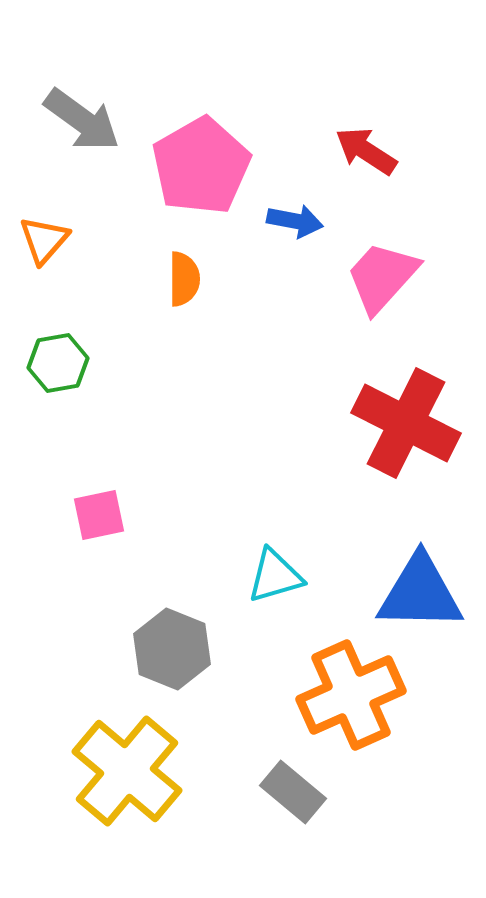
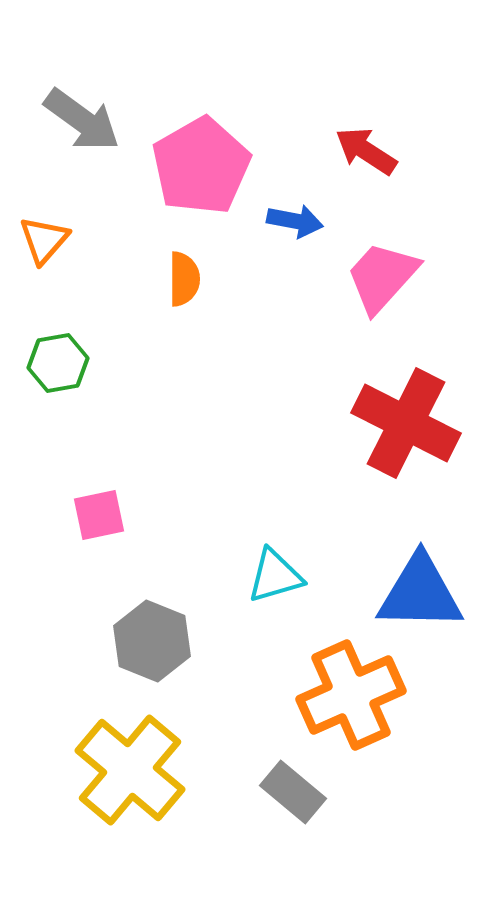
gray hexagon: moved 20 px left, 8 px up
yellow cross: moved 3 px right, 1 px up
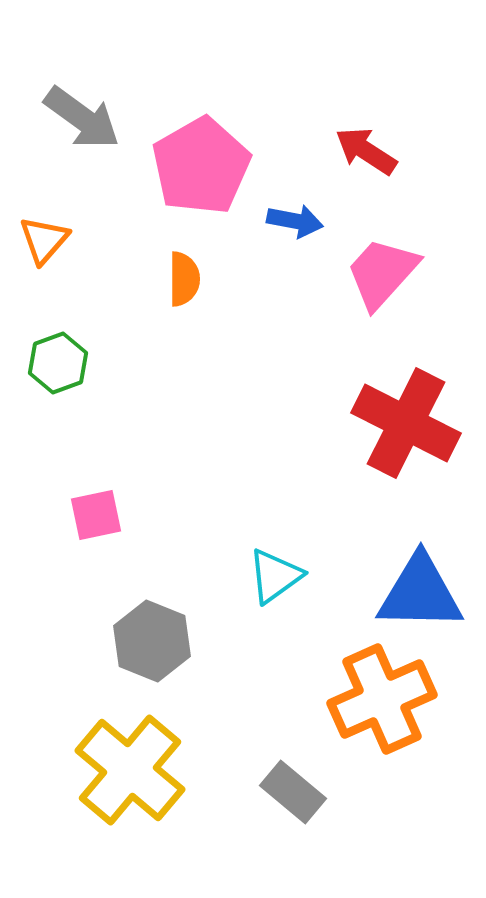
gray arrow: moved 2 px up
pink trapezoid: moved 4 px up
green hexagon: rotated 10 degrees counterclockwise
pink square: moved 3 px left
cyan triangle: rotated 20 degrees counterclockwise
orange cross: moved 31 px right, 4 px down
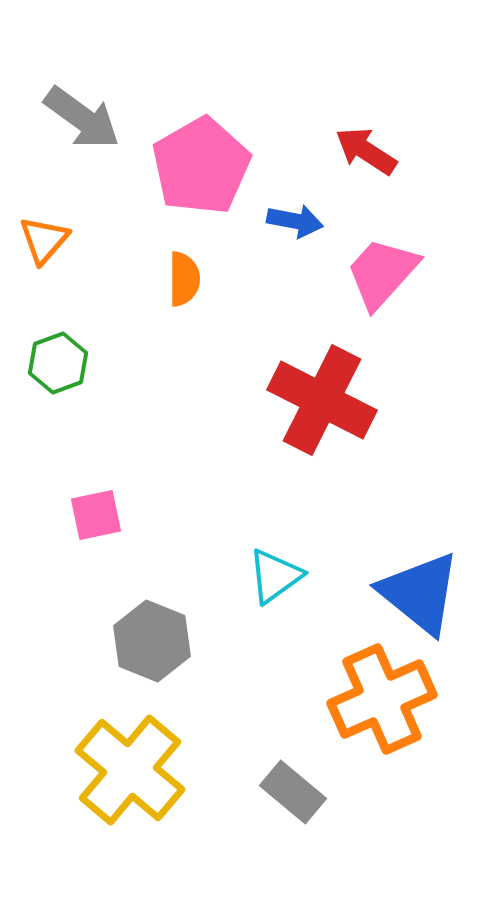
red cross: moved 84 px left, 23 px up
blue triangle: rotated 38 degrees clockwise
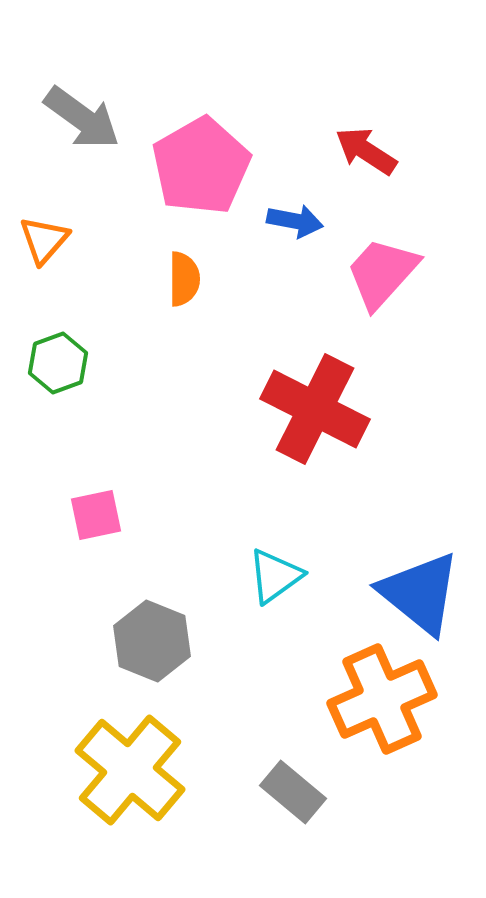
red cross: moved 7 px left, 9 px down
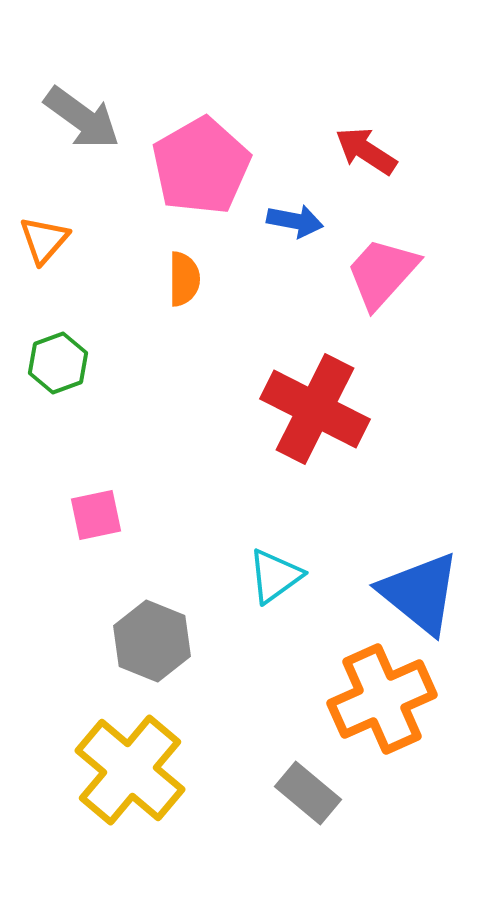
gray rectangle: moved 15 px right, 1 px down
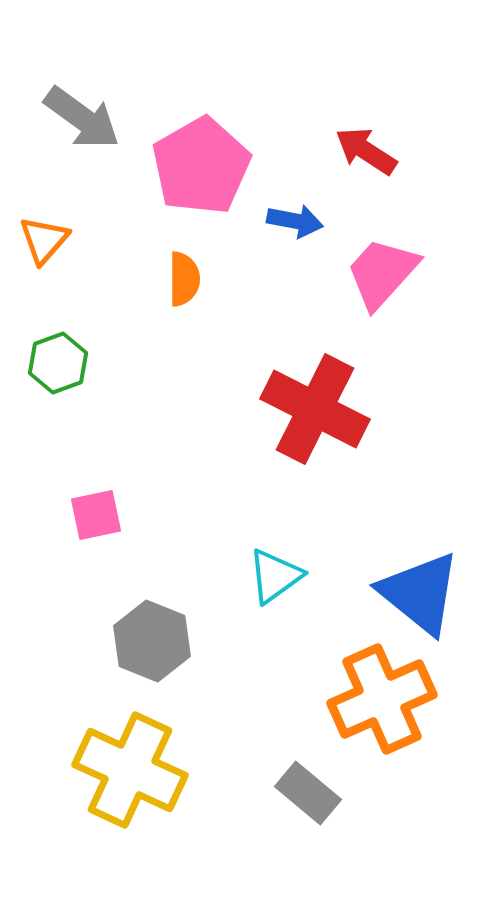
yellow cross: rotated 15 degrees counterclockwise
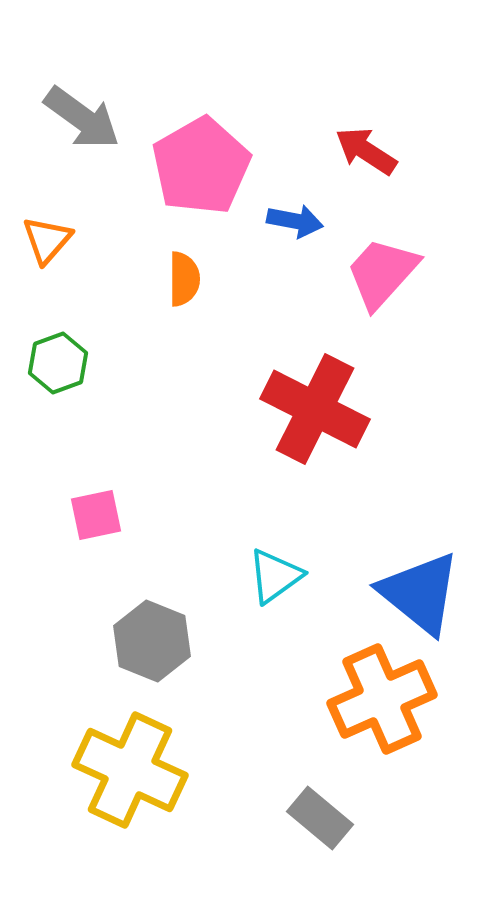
orange triangle: moved 3 px right
gray rectangle: moved 12 px right, 25 px down
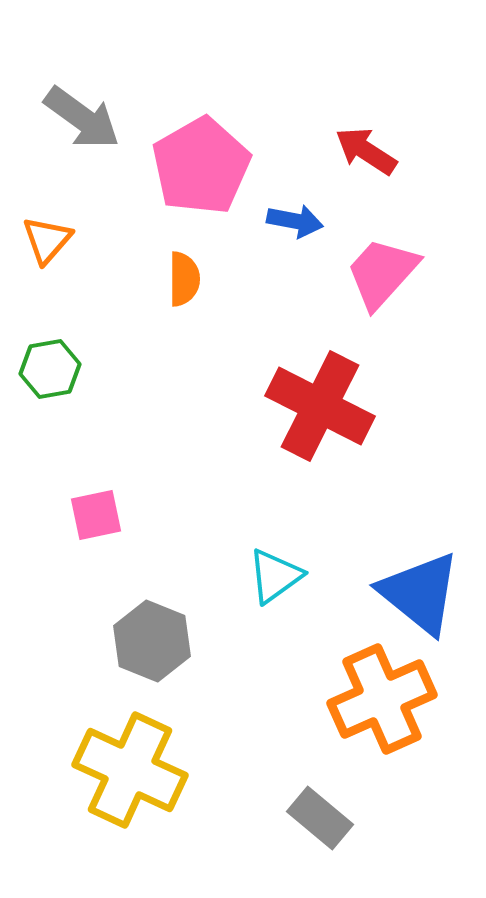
green hexagon: moved 8 px left, 6 px down; rotated 10 degrees clockwise
red cross: moved 5 px right, 3 px up
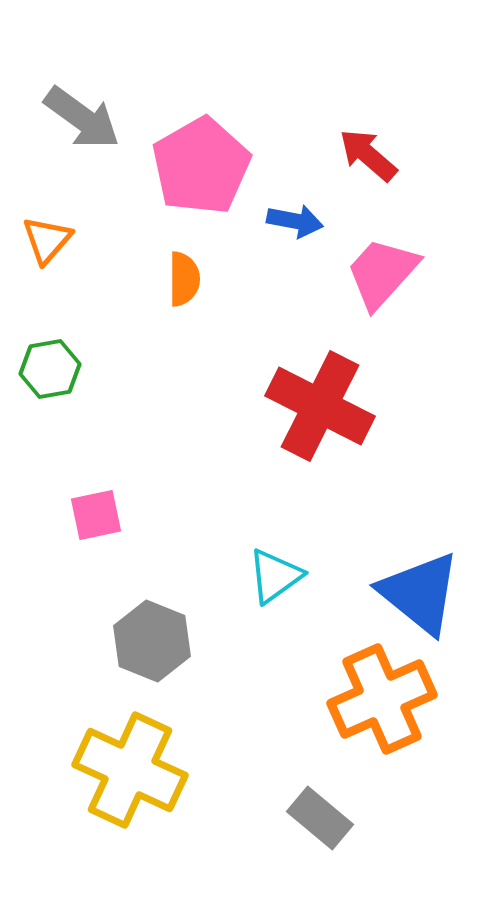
red arrow: moved 2 px right, 4 px down; rotated 8 degrees clockwise
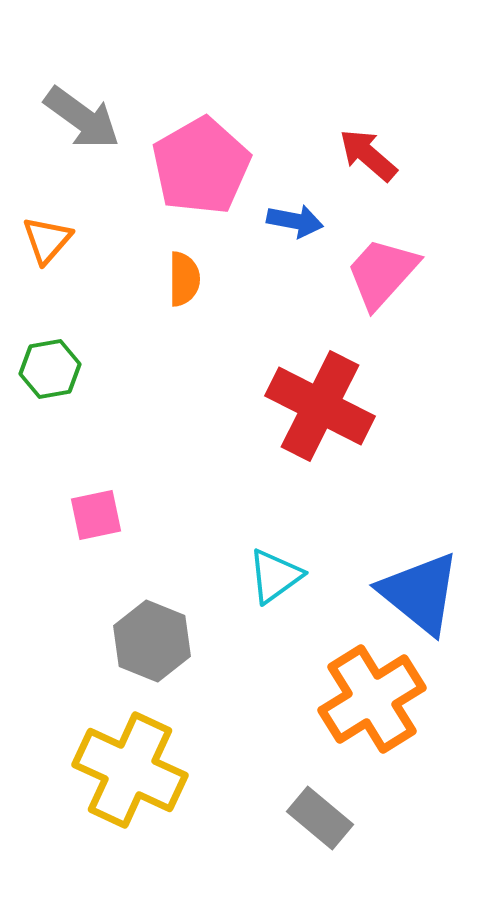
orange cross: moved 10 px left; rotated 8 degrees counterclockwise
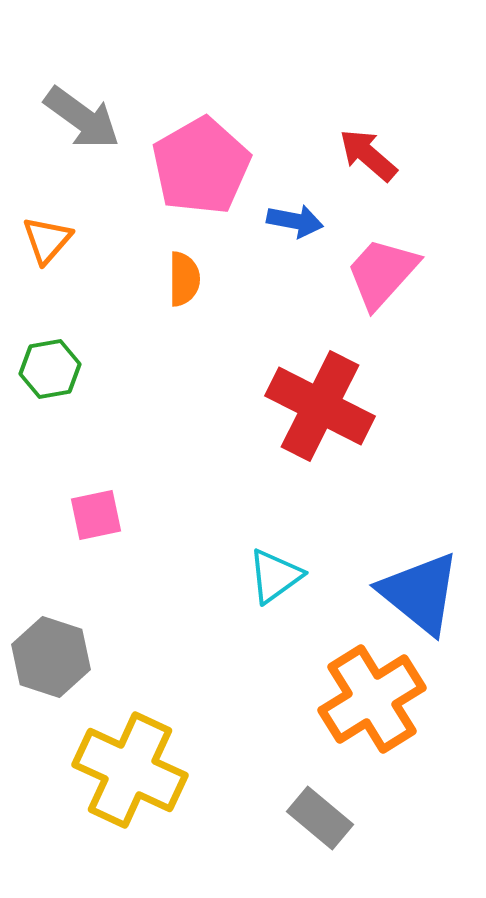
gray hexagon: moved 101 px left, 16 px down; rotated 4 degrees counterclockwise
